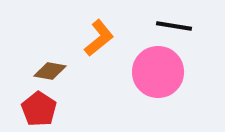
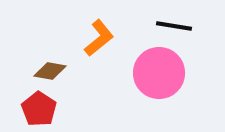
pink circle: moved 1 px right, 1 px down
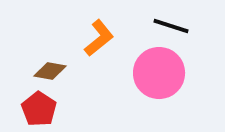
black line: moved 3 px left; rotated 9 degrees clockwise
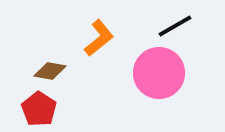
black line: moved 4 px right; rotated 48 degrees counterclockwise
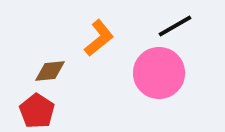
brown diamond: rotated 16 degrees counterclockwise
red pentagon: moved 2 px left, 2 px down
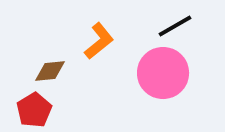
orange L-shape: moved 3 px down
pink circle: moved 4 px right
red pentagon: moved 3 px left, 1 px up; rotated 8 degrees clockwise
